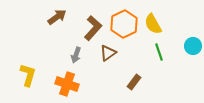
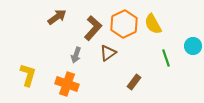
green line: moved 7 px right, 6 px down
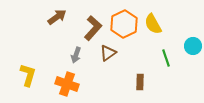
brown rectangle: moved 6 px right; rotated 35 degrees counterclockwise
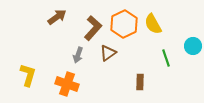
gray arrow: moved 2 px right
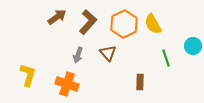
brown L-shape: moved 5 px left, 6 px up
brown triangle: rotated 36 degrees counterclockwise
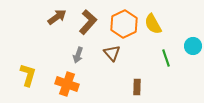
brown triangle: moved 4 px right
brown rectangle: moved 3 px left, 5 px down
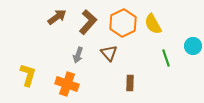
orange hexagon: moved 1 px left, 1 px up
brown triangle: moved 3 px left
brown rectangle: moved 7 px left, 4 px up
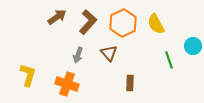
yellow semicircle: moved 3 px right
green line: moved 3 px right, 2 px down
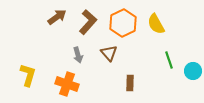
cyan circle: moved 25 px down
gray arrow: rotated 35 degrees counterclockwise
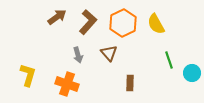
cyan circle: moved 1 px left, 2 px down
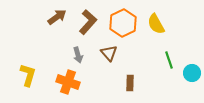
orange cross: moved 1 px right, 2 px up
